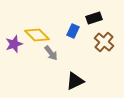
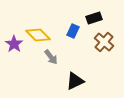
yellow diamond: moved 1 px right
purple star: rotated 18 degrees counterclockwise
gray arrow: moved 4 px down
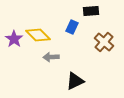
black rectangle: moved 3 px left, 7 px up; rotated 14 degrees clockwise
blue rectangle: moved 1 px left, 4 px up
purple star: moved 5 px up
gray arrow: rotated 126 degrees clockwise
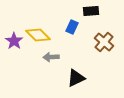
purple star: moved 2 px down
black triangle: moved 1 px right, 3 px up
